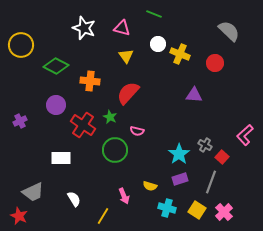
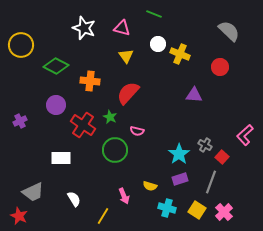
red circle: moved 5 px right, 4 px down
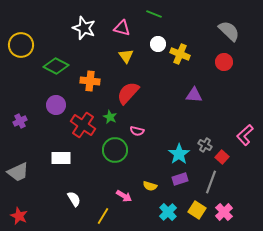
red circle: moved 4 px right, 5 px up
gray trapezoid: moved 15 px left, 20 px up
pink arrow: rotated 35 degrees counterclockwise
cyan cross: moved 1 px right, 4 px down; rotated 30 degrees clockwise
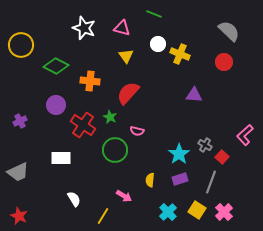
yellow semicircle: moved 6 px up; rotated 80 degrees clockwise
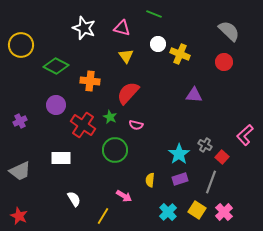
pink semicircle: moved 1 px left, 6 px up
gray trapezoid: moved 2 px right, 1 px up
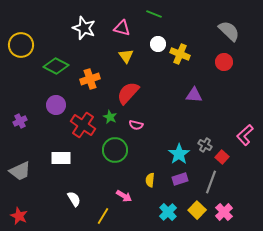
orange cross: moved 2 px up; rotated 24 degrees counterclockwise
yellow square: rotated 12 degrees clockwise
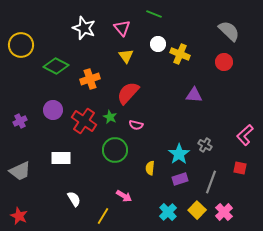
pink triangle: rotated 36 degrees clockwise
purple circle: moved 3 px left, 5 px down
red cross: moved 1 px right, 4 px up
red square: moved 18 px right, 11 px down; rotated 32 degrees counterclockwise
yellow semicircle: moved 12 px up
